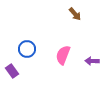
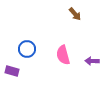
pink semicircle: rotated 36 degrees counterclockwise
purple rectangle: rotated 40 degrees counterclockwise
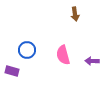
brown arrow: rotated 32 degrees clockwise
blue circle: moved 1 px down
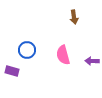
brown arrow: moved 1 px left, 3 px down
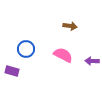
brown arrow: moved 4 px left, 9 px down; rotated 72 degrees counterclockwise
blue circle: moved 1 px left, 1 px up
pink semicircle: rotated 132 degrees clockwise
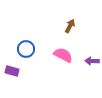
brown arrow: rotated 72 degrees counterclockwise
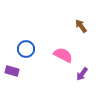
brown arrow: moved 11 px right; rotated 64 degrees counterclockwise
purple arrow: moved 10 px left, 13 px down; rotated 56 degrees counterclockwise
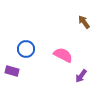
brown arrow: moved 3 px right, 4 px up
purple arrow: moved 1 px left, 2 px down
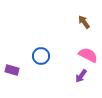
blue circle: moved 15 px right, 7 px down
pink semicircle: moved 25 px right
purple rectangle: moved 1 px up
